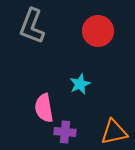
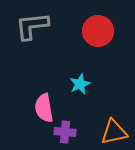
gray L-shape: rotated 63 degrees clockwise
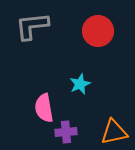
purple cross: moved 1 px right; rotated 10 degrees counterclockwise
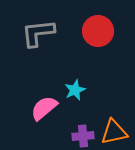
gray L-shape: moved 6 px right, 7 px down
cyan star: moved 5 px left, 6 px down
pink semicircle: rotated 60 degrees clockwise
purple cross: moved 17 px right, 4 px down
